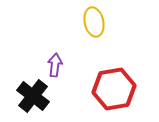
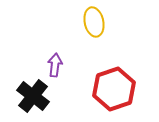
red hexagon: rotated 9 degrees counterclockwise
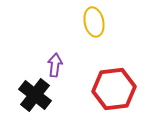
red hexagon: rotated 12 degrees clockwise
black cross: moved 2 px right, 1 px up
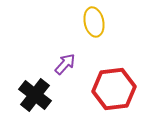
purple arrow: moved 10 px right, 1 px up; rotated 35 degrees clockwise
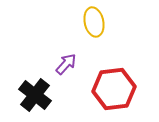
purple arrow: moved 1 px right
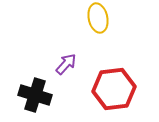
yellow ellipse: moved 4 px right, 4 px up
black cross: rotated 20 degrees counterclockwise
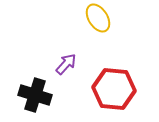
yellow ellipse: rotated 20 degrees counterclockwise
red hexagon: rotated 12 degrees clockwise
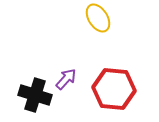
purple arrow: moved 15 px down
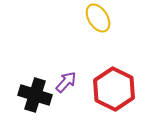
purple arrow: moved 3 px down
red hexagon: rotated 21 degrees clockwise
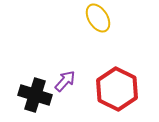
purple arrow: moved 1 px left, 1 px up
red hexagon: moved 3 px right
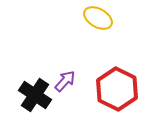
yellow ellipse: rotated 28 degrees counterclockwise
black cross: rotated 16 degrees clockwise
